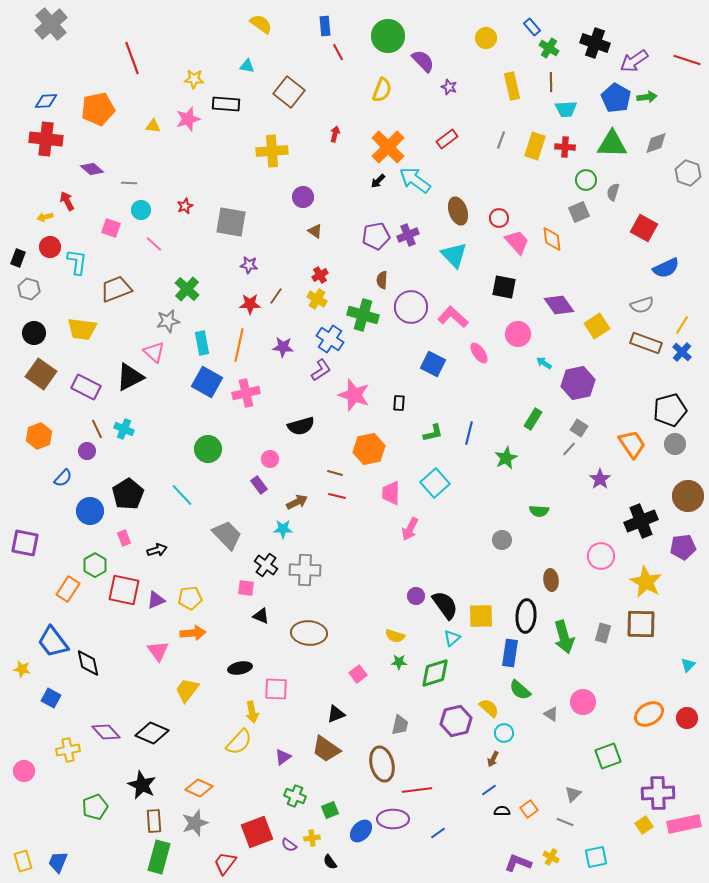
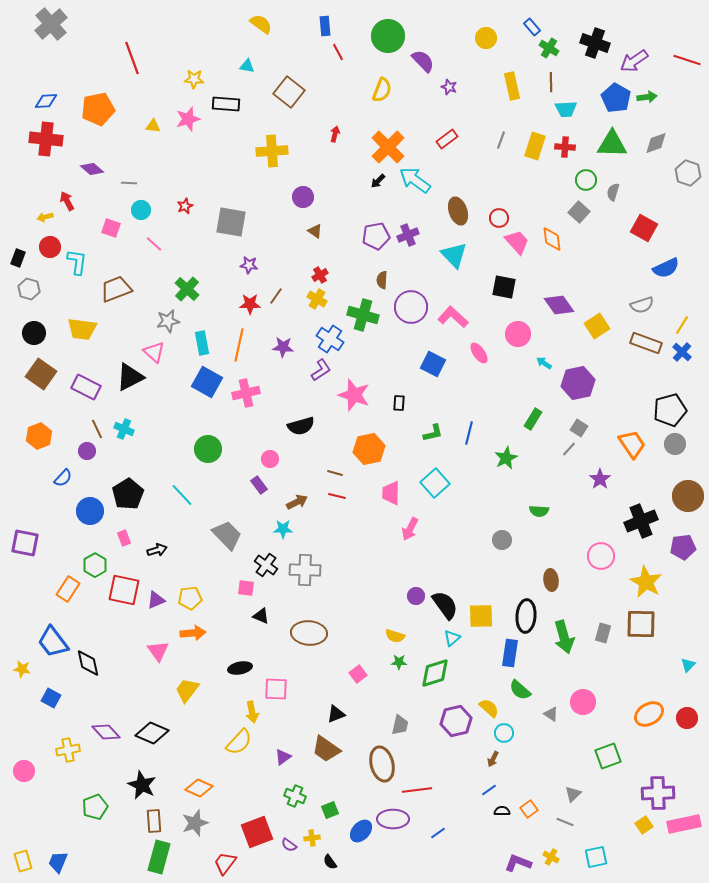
gray square at (579, 212): rotated 25 degrees counterclockwise
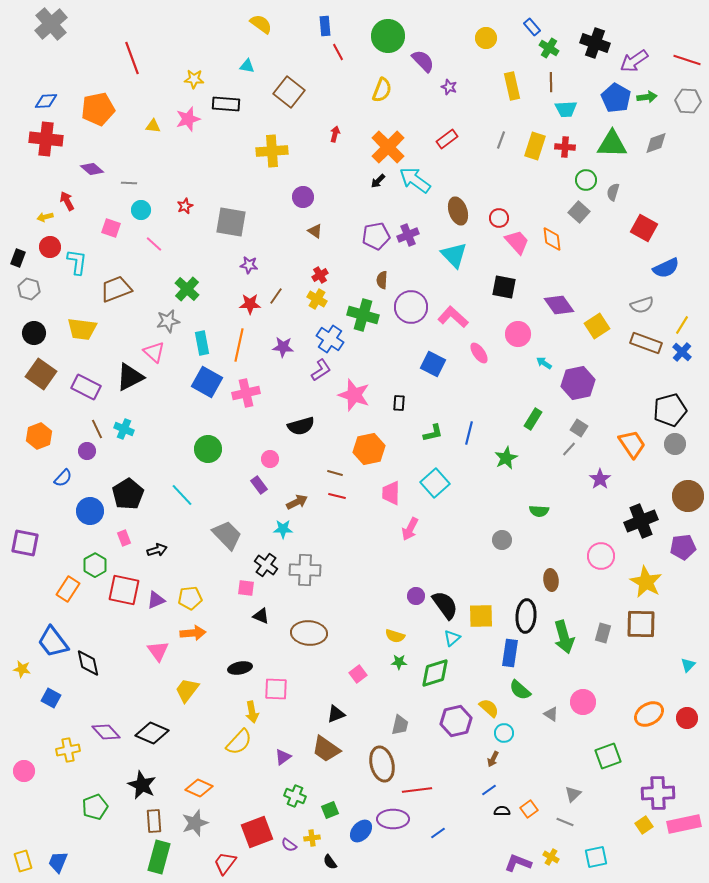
gray hexagon at (688, 173): moved 72 px up; rotated 15 degrees counterclockwise
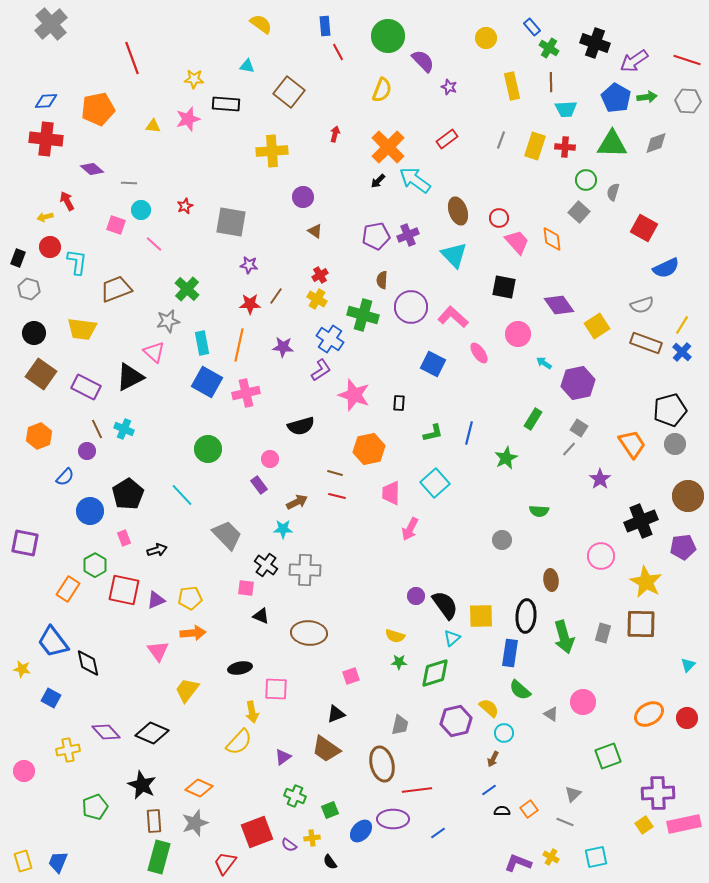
pink square at (111, 228): moved 5 px right, 3 px up
blue semicircle at (63, 478): moved 2 px right, 1 px up
pink square at (358, 674): moved 7 px left, 2 px down; rotated 18 degrees clockwise
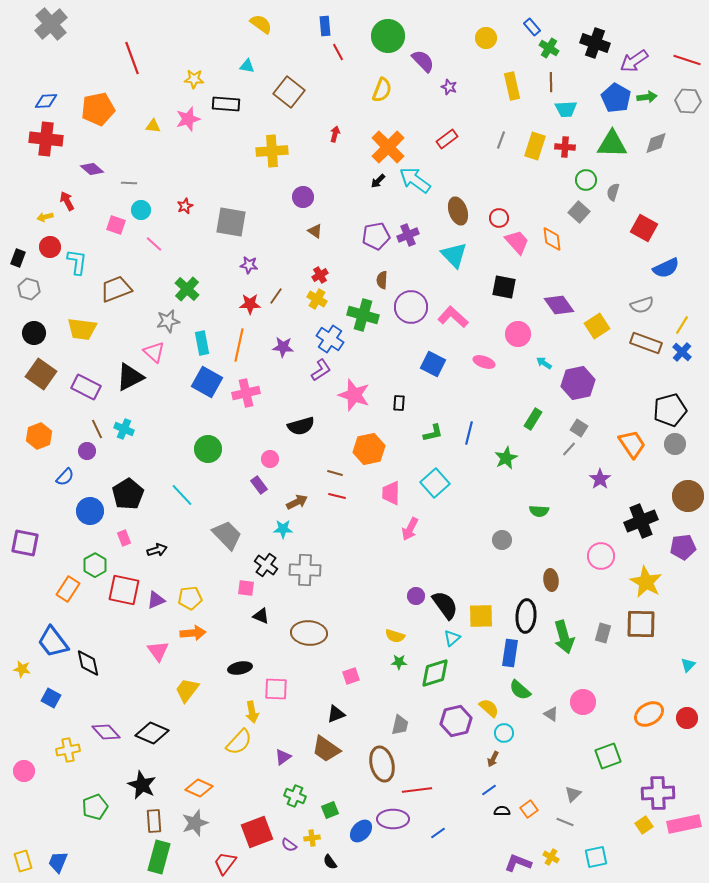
pink ellipse at (479, 353): moved 5 px right, 9 px down; rotated 35 degrees counterclockwise
